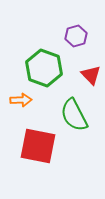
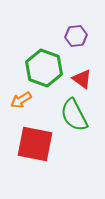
purple hexagon: rotated 10 degrees clockwise
red triangle: moved 9 px left, 4 px down; rotated 10 degrees counterclockwise
orange arrow: rotated 150 degrees clockwise
red square: moved 3 px left, 2 px up
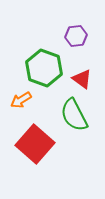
red square: rotated 30 degrees clockwise
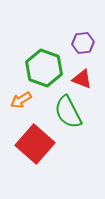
purple hexagon: moved 7 px right, 7 px down
red triangle: rotated 15 degrees counterclockwise
green semicircle: moved 6 px left, 3 px up
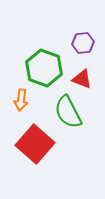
orange arrow: rotated 50 degrees counterclockwise
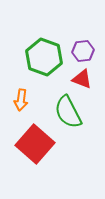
purple hexagon: moved 8 px down
green hexagon: moved 11 px up
